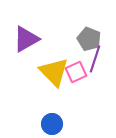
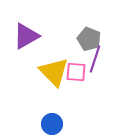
purple triangle: moved 3 px up
pink square: rotated 30 degrees clockwise
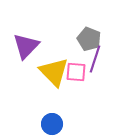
purple triangle: moved 10 px down; rotated 16 degrees counterclockwise
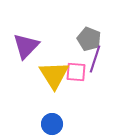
yellow triangle: moved 3 px down; rotated 12 degrees clockwise
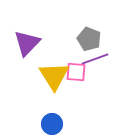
purple triangle: moved 1 px right, 3 px up
purple line: rotated 52 degrees clockwise
yellow triangle: moved 1 px down
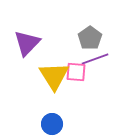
gray pentagon: moved 1 px right, 1 px up; rotated 15 degrees clockwise
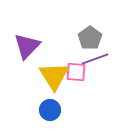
purple triangle: moved 3 px down
blue circle: moved 2 px left, 14 px up
